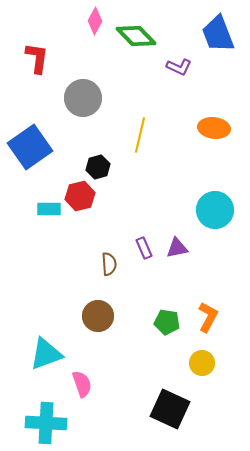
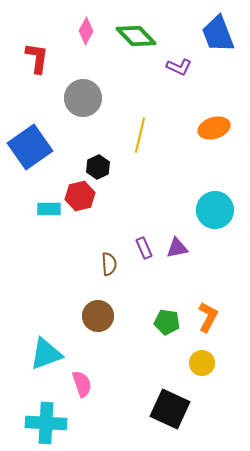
pink diamond: moved 9 px left, 10 px down
orange ellipse: rotated 24 degrees counterclockwise
black hexagon: rotated 10 degrees counterclockwise
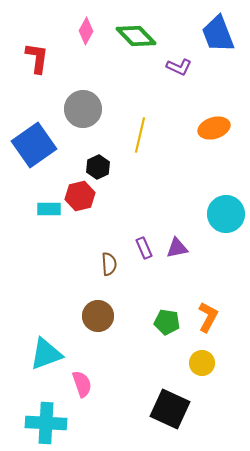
gray circle: moved 11 px down
blue square: moved 4 px right, 2 px up
cyan circle: moved 11 px right, 4 px down
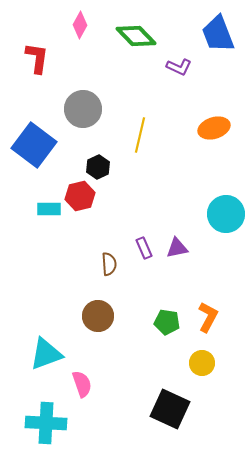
pink diamond: moved 6 px left, 6 px up
blue square: rotated 18 degrees counterclockwise
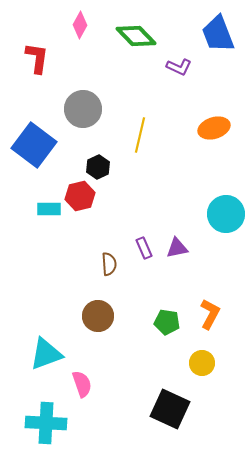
orange L-shape: moved 2 px right, 3 px up
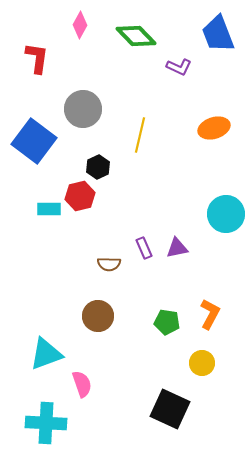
blue square: moved 4 px up
brown semicircle: rotated 95 degrees clockwise
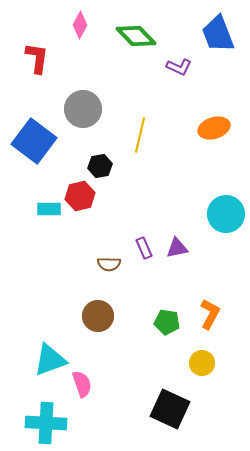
black hexagon: moved 2 px right, 1 px up; rotated 15 degrees clockwise
cyan triangle: moved 4 px right, 6 px down
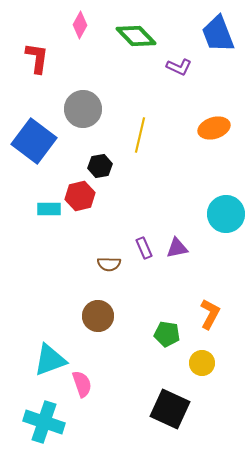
green pentagon: moved 12 px down
cyan cross: moved 2 px left, 1 px up; rotated 15 degrees clockwise
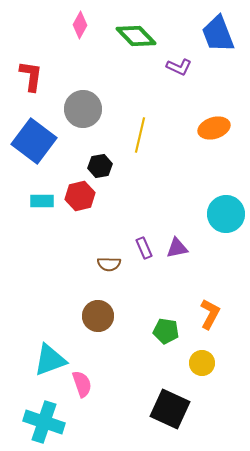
red L-shape: moved 6 px left, 18 px down
cyan rectangle: moved 7 px left, 8 px up
green pentagon: moved 1 px left, 3 px up
